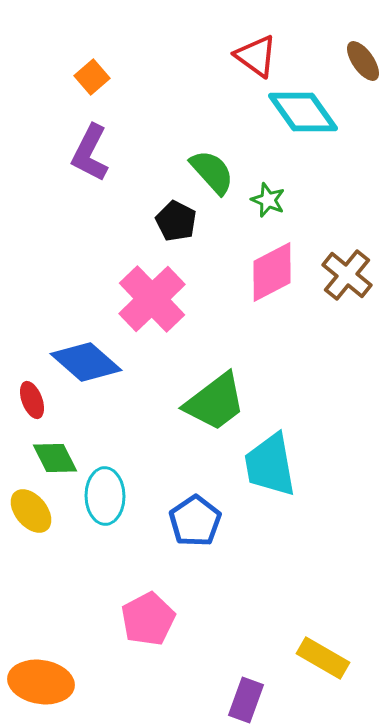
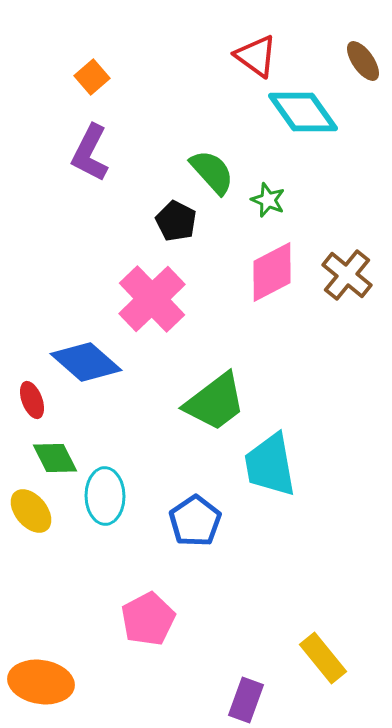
yellow rectangle: rotated 21 degrees clockwise
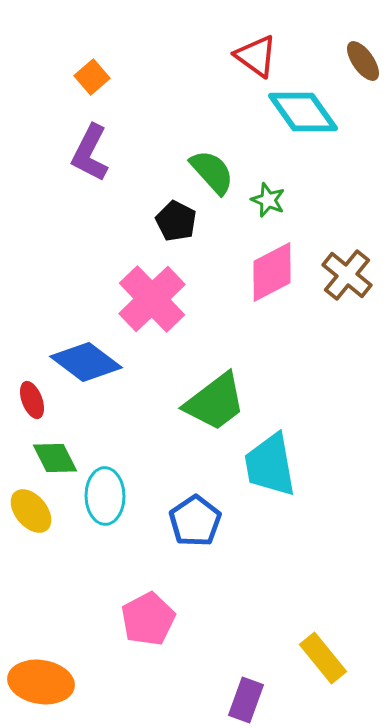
blue diamond: rotated 4 degrees counterclockwise
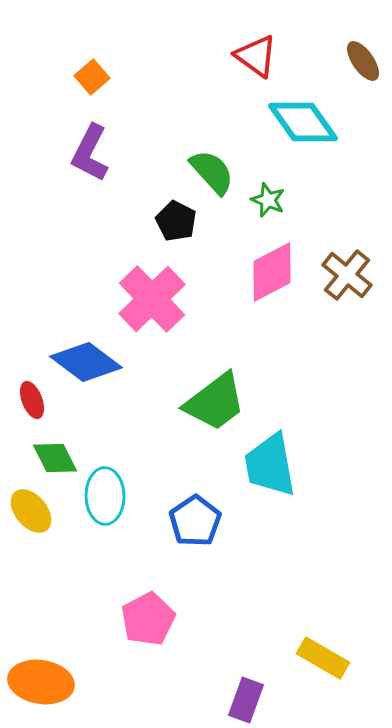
cyan diamond: moved 10 px down
yellow rectangle: rotated 21 degrees counterclockwise
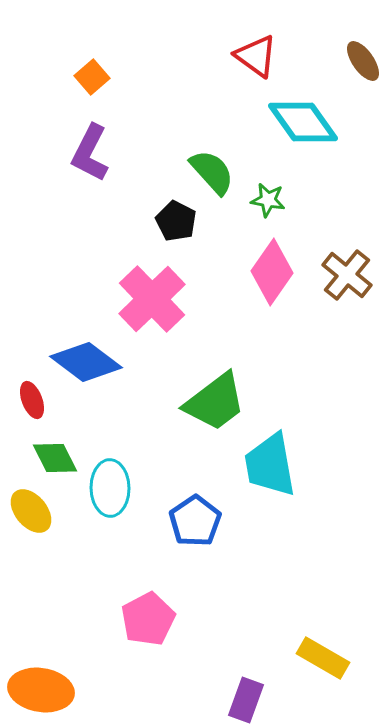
green star: rotated 12 degrees counterclockwise
pink diamond: rotated 28 degrees counterclockwise
cyan ellipse: moved 5 px right, 8 px up
orange ellipse: moved 8 px down
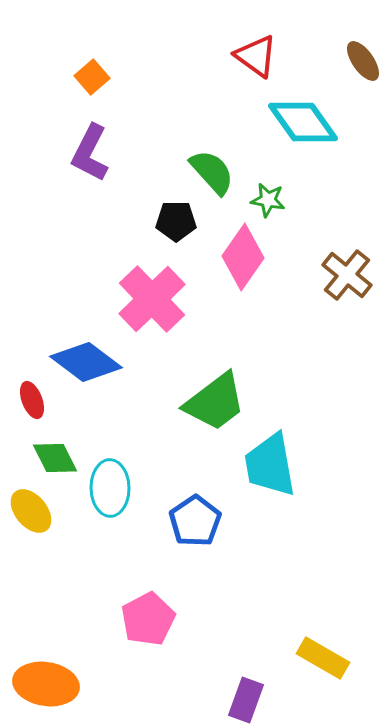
black pentagon: rotated 27 degrees counterclockwise
pink diamond: moved 29 px left, 15 px up
orange ellipse: moved 5 px right, 6 px up
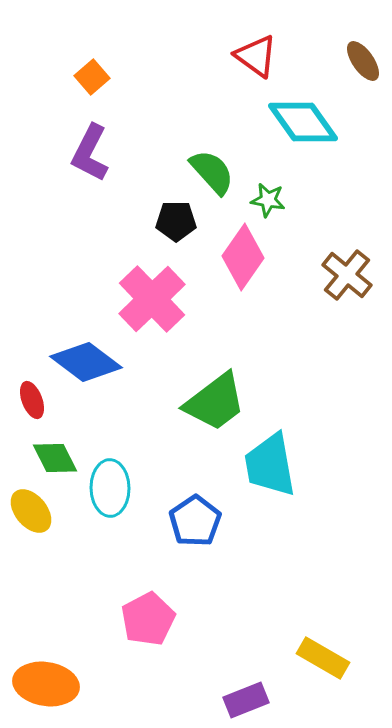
purple rectangle: rotated 48 degrees clockwise
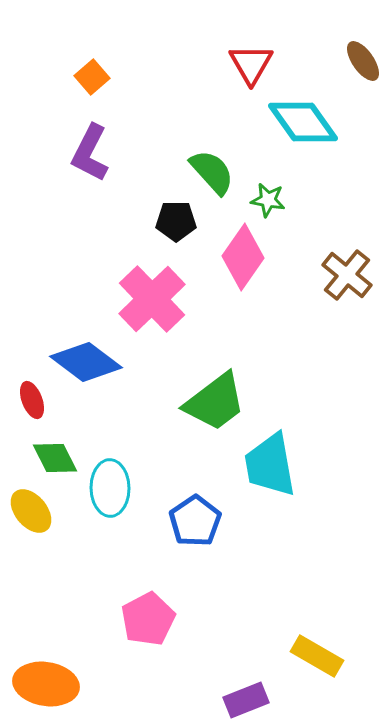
red triangle: moved 5 px left, 8 px down; rotated 24 degrees clockwise
yellow rectangle: moved 6 px left, 2 px up
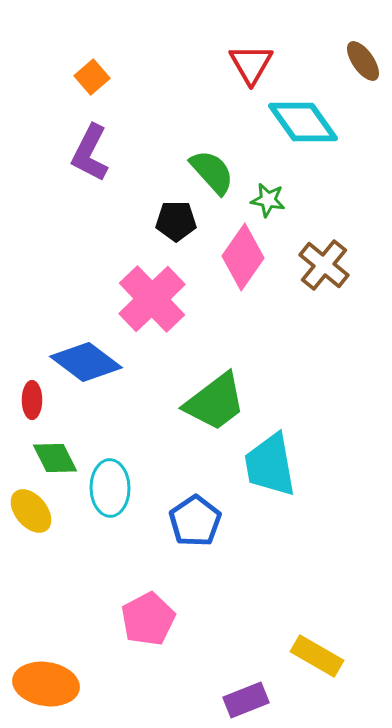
brown cross: moved 23 px left, 10 px up
red ellipse: rotated 21 degrees clockwise
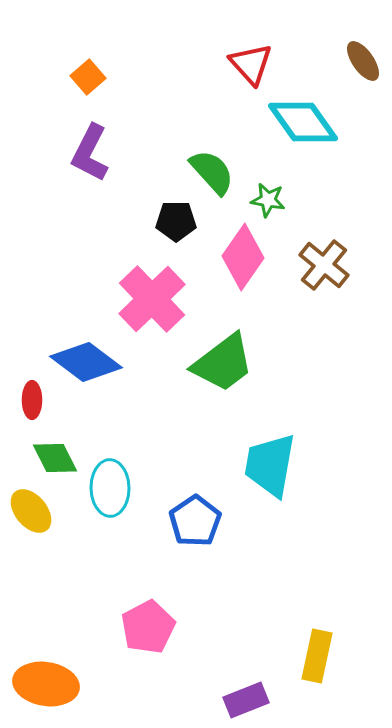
red triangle: rotated 12 degrees counterclockwise
orange square: moved 4 px left
green trapezoid: moved 8 px right, 39 px up
cyan trapezoid: rotated 20 degrees clockwise
pink pentagon: moved 8 px down
yellow rectangle: rotated 72 degrees clockwise
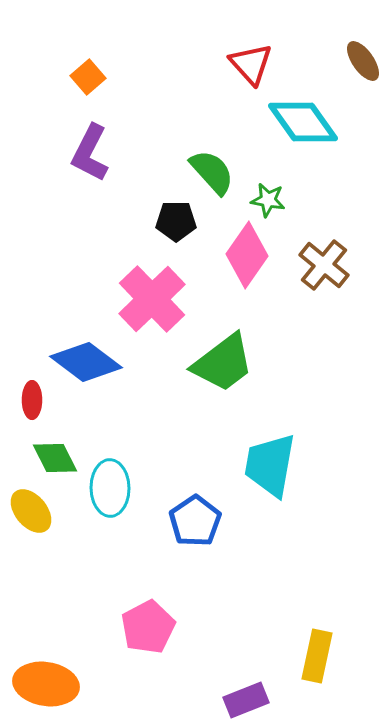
pink diamond: moved 4 px right, 2 px up
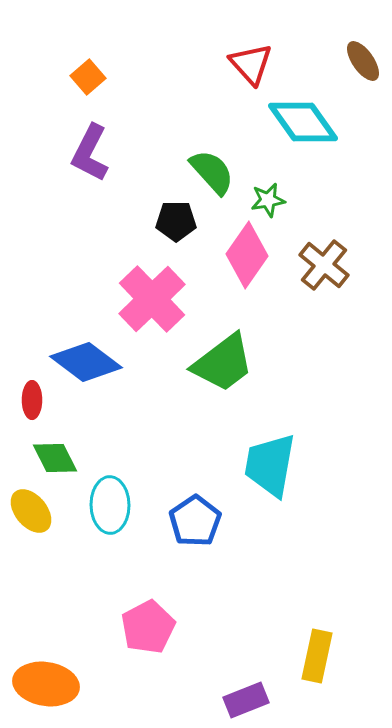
green star: rotated 20 degrees counterclockwise
cyan ellipse: moved 17 px down
